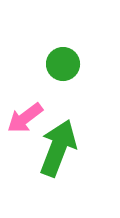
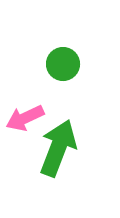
pink arrow: rotated 12 degrees clockwise
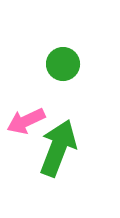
pink arrow: moved 1 px right, 3 px down
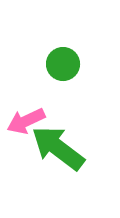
green arrow: rotated 74 degrees counterclockwise
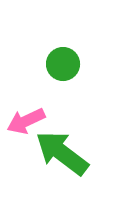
green arrow: moved 4 px right, 5 px down
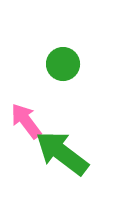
pink arrow: rotated 78 degrees clockwise
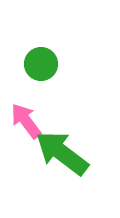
green circle: moved 22 px left
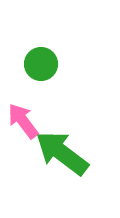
pink arrow: moved 3 px left
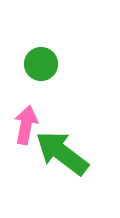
pink arrow: moved 3 px right, 4 px down; rotated 48 degrees clockwise
